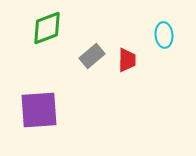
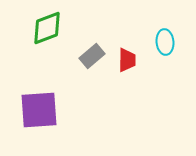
cyan ellipse: moved 1 px right, 7 px down
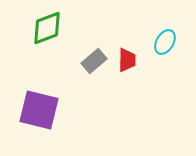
cyan ellipse: rotated 35 degrees clockwise
gray rectangle: moved 2 px right, 5 px down
purple square: rotated 18 degrees clockwise
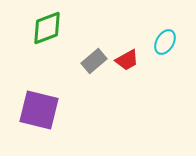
red trapezoid: rotated 60 degrees clockwise
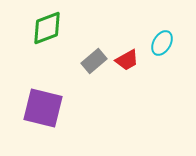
cyan ellipse: moved 3 px left, 1 px down
purple square: moved 4 px right, 2 px up
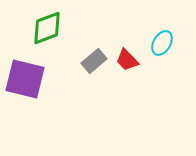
red trapezoid: rotated 75 degrees clockwise
purple square: moved 18 px left, 29 px up
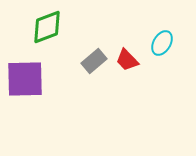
green diamond: moved 1 px up
purple square: rotated 15 degrees counterclockwise
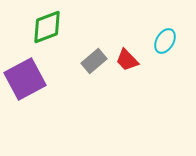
cyan ellipse: moved 3 px right, 2 px up
purple square: rotated 27 degrees counterclockwise
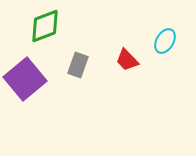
green diamond: moved 2 px left, 1 px up
gray rectangle: moved 16 px left, 4 px down; rotated 30 degrees counterclockwise
purple square: rotated 12 degrees counterclockwise
